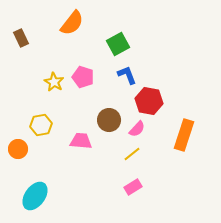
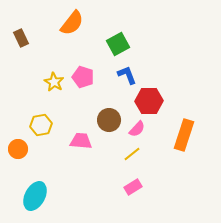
red hexagon: rotated 12 degrees counterclockwise
cyan ellipse: rotated 8 degrees counterclockwise
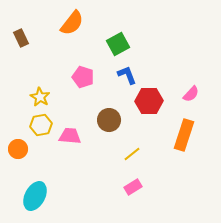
yellow star: moved 14 px left, 15 px down
pink semicircle: moved 54 px right, 35 px up
pink trapezoid: moved 11 px left, 5 px up
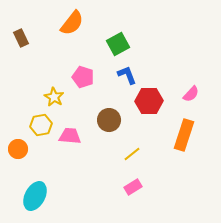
yellow star: moved 14 px right
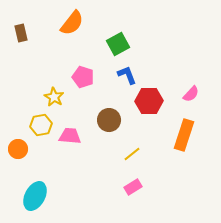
brown rectangle: moved 5 px up; rotated 12 degrees clockwise
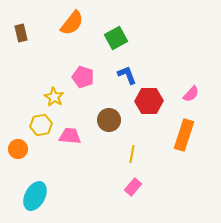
green square: moved 2 px left, 6 px up
yellow line: rotated 42 degrees counterclockwise
pink rectangle: rotated 18 degrees counterclockwise
